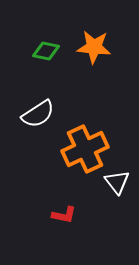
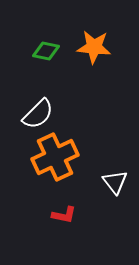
white semicircle: rotated 12 degrees counterclockwise
orange cross: moved 30 px left, 8 px down
white triangle: moved 2 px left
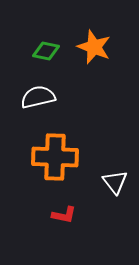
orange star: rotated 16 degrees clockwise
white semicircle: moved 17 px up; rotated 148 degrees counterclockwise
orange cross: rotated 27 degrees clockwise
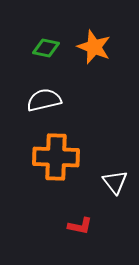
green diamond: moved 3 px up
white semicircle: moved 6 px right, 3 px down
orange cross: moved 1 px right
red L-shape: moved 16 px right, 11 px down
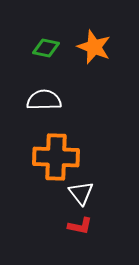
white semicircle: rotated 12 degrees clockwise
white triangle: moved 34 px left, 11 px down
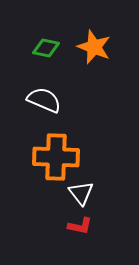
white semicircle: rotated 24 degrees clockwise
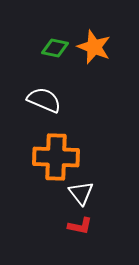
green diamond: moved 9 px right
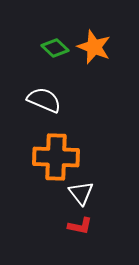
green diamond: rotated 32 degrees clockwise
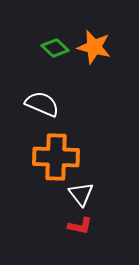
orange star: rotated 8 degrees counterclockwise
white semicircle: moved 2 px left, 4 px down
white triangle: moved 1 px down
